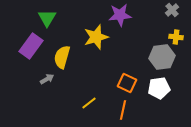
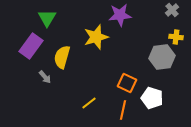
gray arrow: moved 2 px left, 2 px up; rotated 80 degrees clockwise
white pentagon: moved 7 px left, 10 px down; rotated 25 degrees clockwise
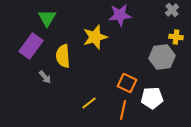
yellow star: moved 1 px left
yellow semicircle: moved 1 px right, 1 px up; rotated 20 degrees counterclockwise
white pentagon: rotated 20 degrees counterclockwise
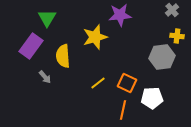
yellow cross: moved 1 px right, 1 px up
yellow line: moved 9 px right, 20 px up
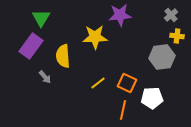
gray cross: moved 1 px left, 5 px down
green triangle: moved 6 px left
yellow star: rotated 15 degrees clockwise
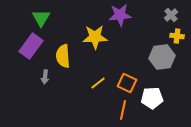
gray arrow: rotated 48 degrees clockwise
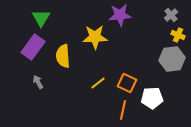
yellow cross: moved 1 px right, 1 px up; rotated 16 degrees clockwise
purple rectangle: moved 2 px right, 1 px down
gray hexagon: moved 10 px right, 2 px down
gray arrow: moved 7 px left, 5 px down; rotated 144 degrees clockwise
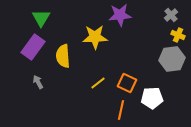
orange line: moved 2 px left
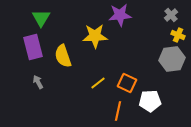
yellow star: moved 1 px up
purple rectangle: rotated 50 degrees counterclockwise
yellow semicircle: rotated 15 degrees counterclockwise
white pentagon: moved 2 px left, 3 px down
orange line: moved 3 px left, 1 px down
